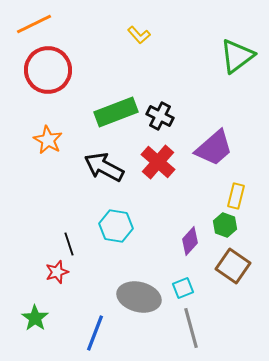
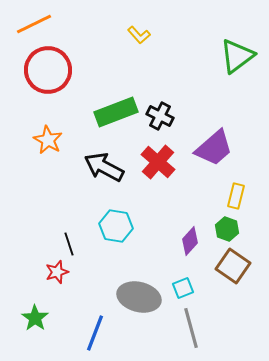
green hexagon: moved 2 px right, 4 px down
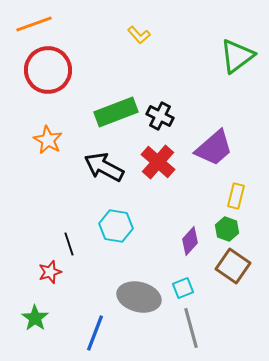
orange line: rotated 6 degrees clockwise
red star: moved 7 px left
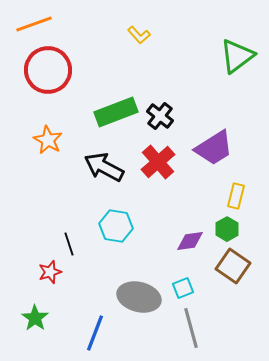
black cross: rotated 12 degrees clockwise
purple trapezoid: rotated 9 degrees clockwise
red cross: rotated 8 degrees clockwise
green hexagon: rotated 10 degrees clockwise
purple diamond: rotated 40 degrees clockwise
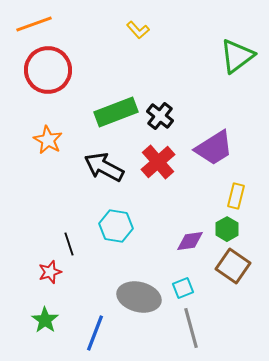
yellow L-shape: moved 1 px left, 5 px up
green star: moved 10 px right, 2 px down
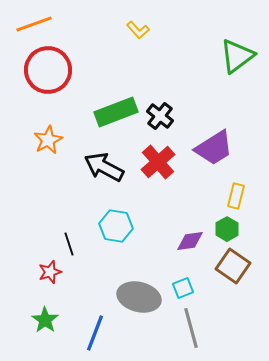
orange star: rotated 16 degrees clockwise
